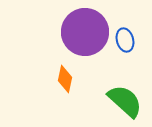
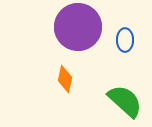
purple circle: moved 7 px left, 5 px up
blue ellipse: rotated 15 degrees clockwise
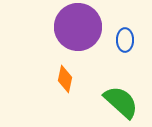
green semicircle: moved 4 px left, 1 px down
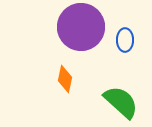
purple circle: moved 3 px right
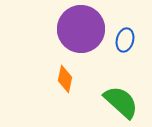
purple circle: moved 2 px down
blue ellipse: rotated 15 degrees clockwise
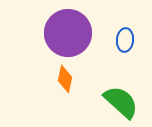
purple circle: moved 13 px left, 4 px down
blue ellipse: rotated 10 degrees counterclockwise
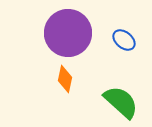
blue ellipse: moved 1 px left; rotated 55 degrees counterclockwise
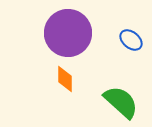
blue ellipse: moved 7 px right
orange diamond: rotated 12 degrees counterclockwise
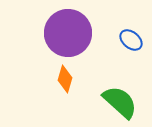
orange diamond: rotated 16 degrees clockwise
green semicircle: moved 1 px left
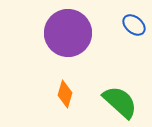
blue ellipse: moved 3 px right, 15 px up
orange diamond: moved 15 px down
